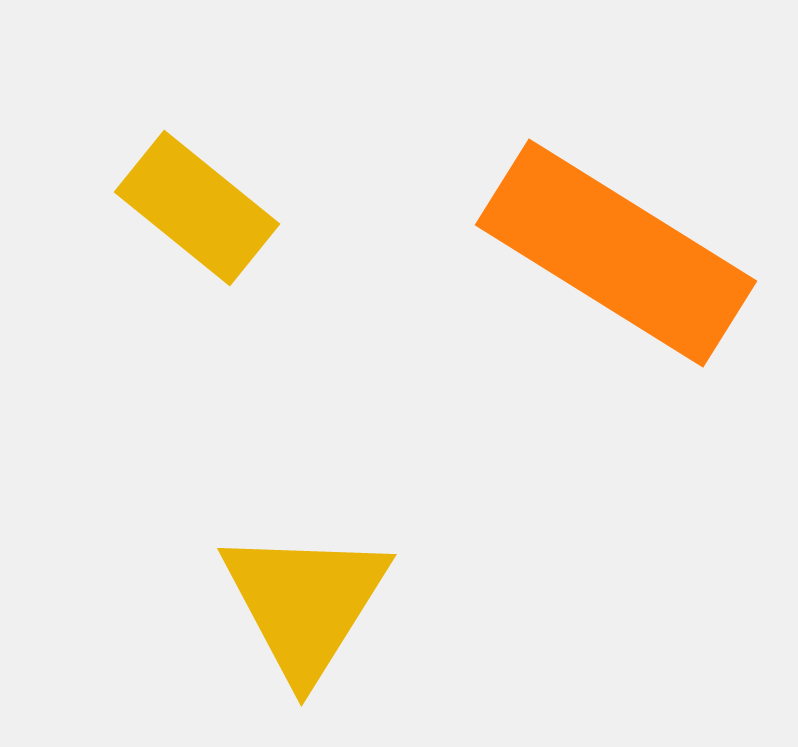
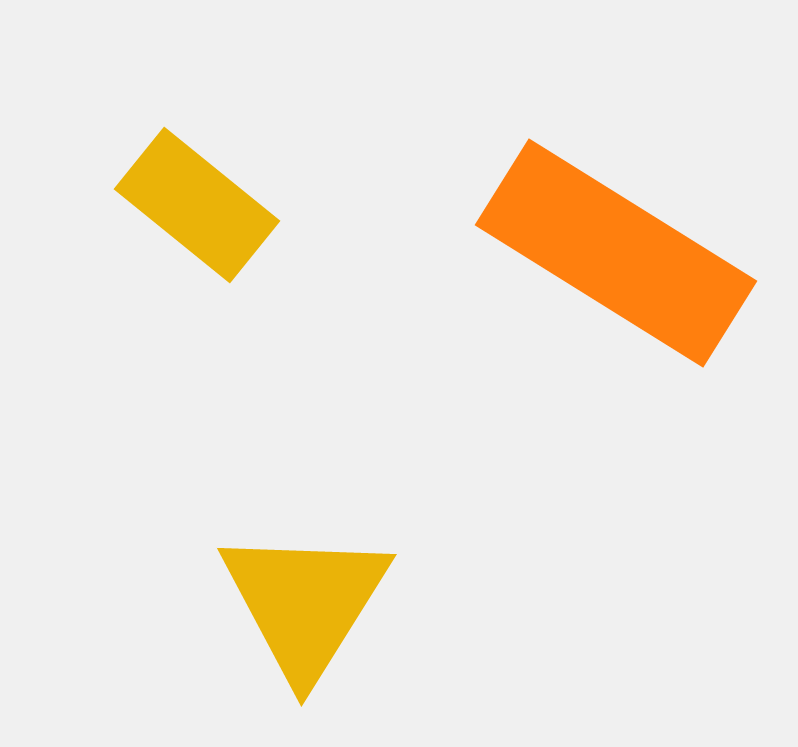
yellow rectangle: moved 3 px up
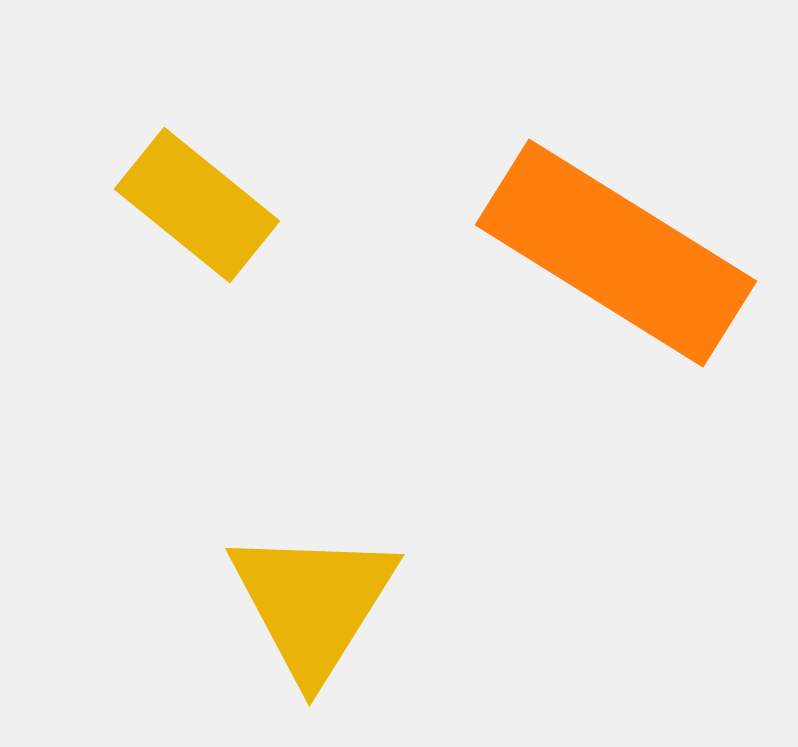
yellow triangle: moved 8 px right
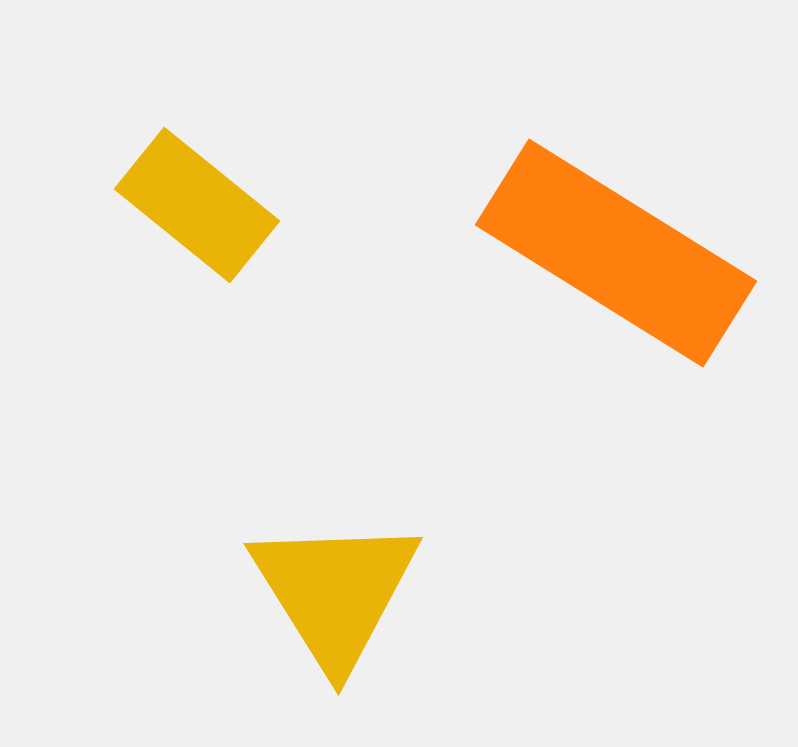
yellow triangle: moved 22 px right, 11 px up; rotated 4 degrees counterclockwise
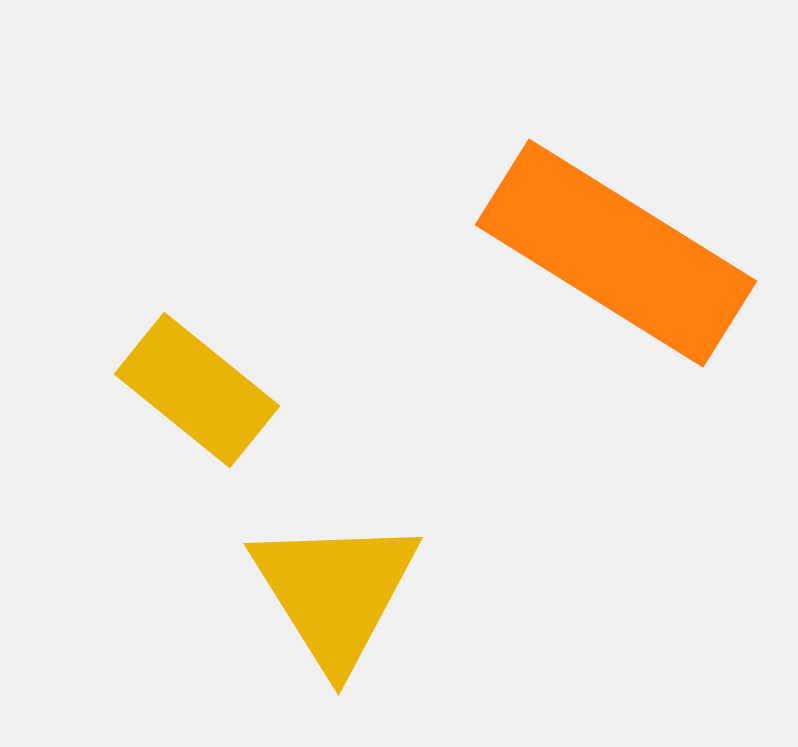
yellow rectangle: moved 185 px down
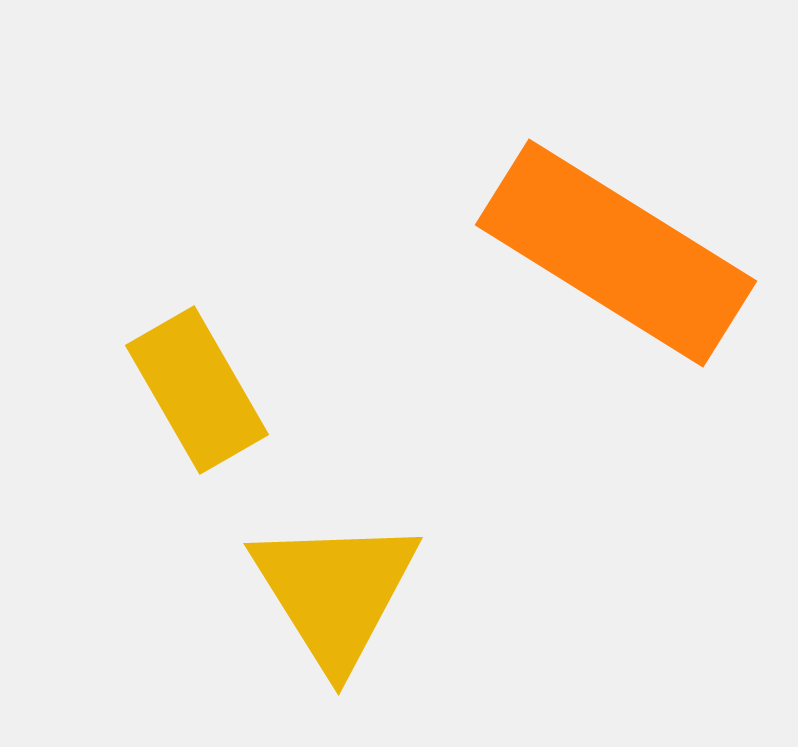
yellow rectangle: rotated 21 degrees clockwise
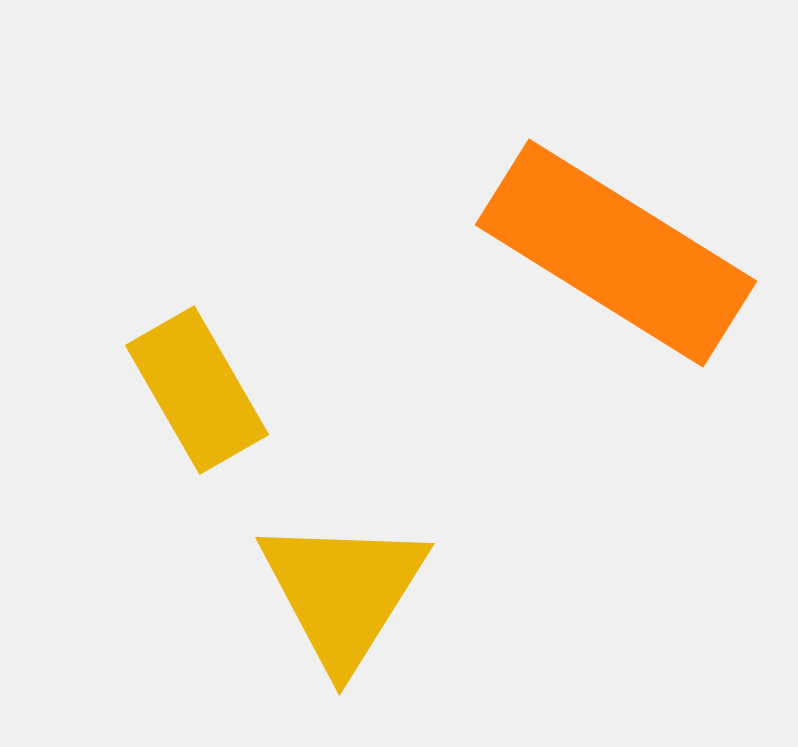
yellow triangle: moved 8 px right; rotated 4 degrees clockwise
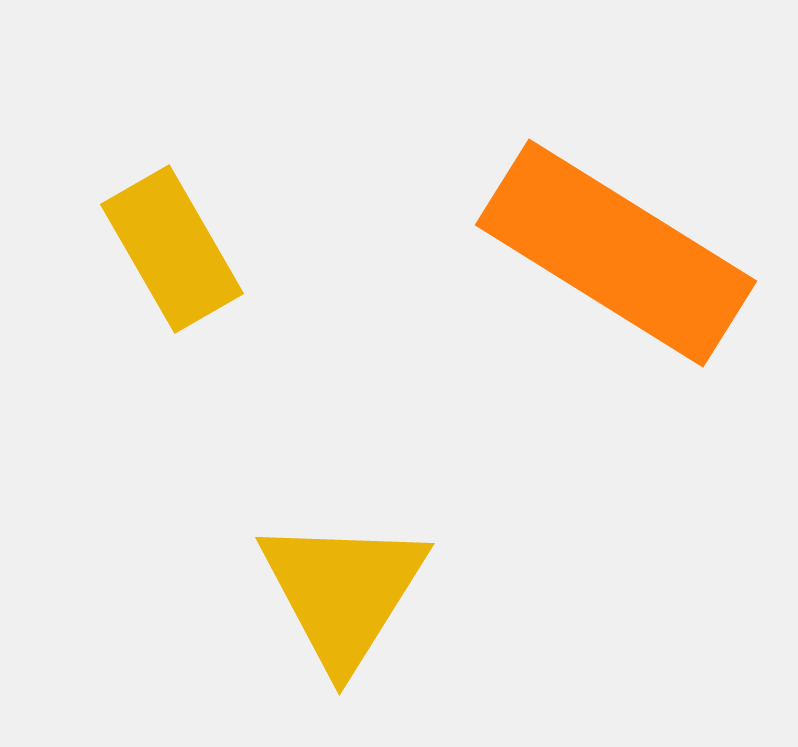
yellow rectangle: moved 25 px left, 141 px up
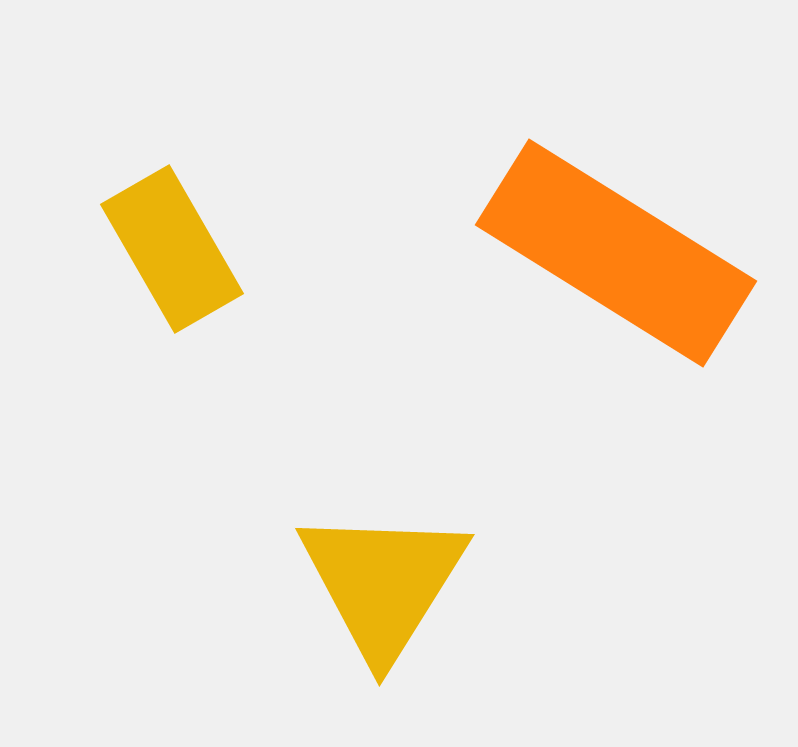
yellow triangle: moved 40 px right, 9 px up
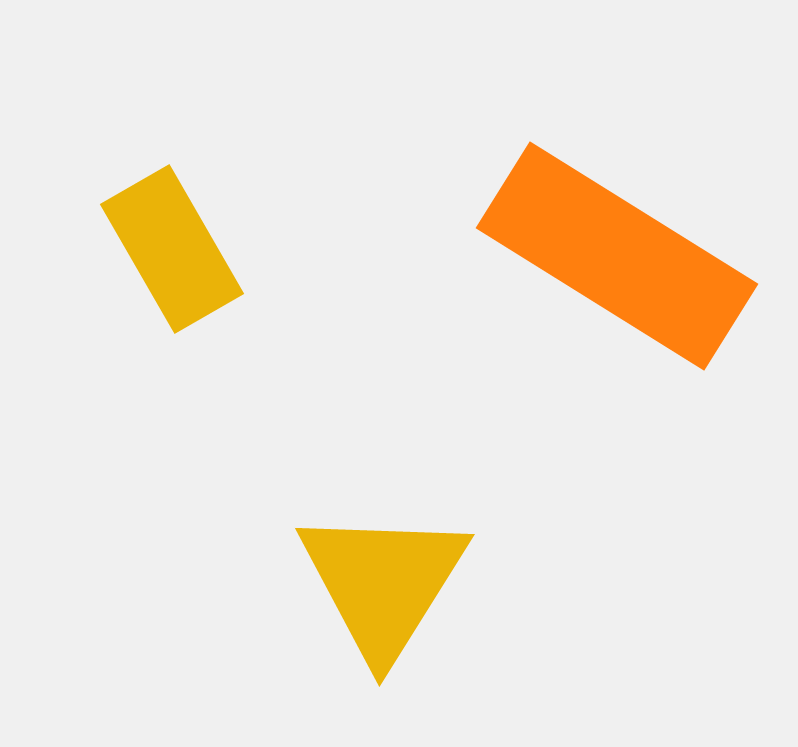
orange rectangle: moved 1 px right, 3 px down
